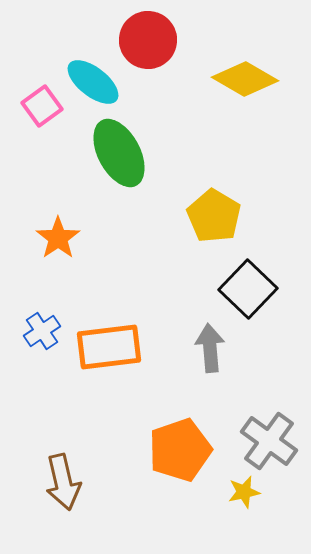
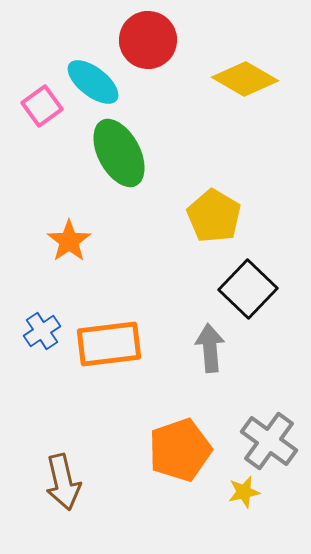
orange star: moved 11 px right, 3 px down
orange rectangle: moved 3 px up
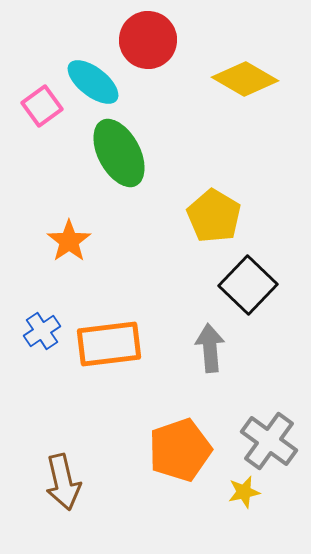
black square: moved 4 px up
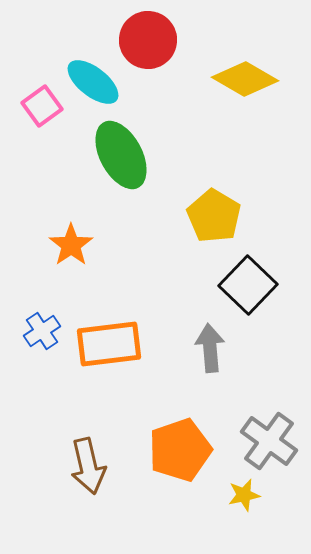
green ellipse: moved 2 px right, 2 px down
orange star: moved 2 px right, 4 px down
brown arrow: moved 25 px right, 16 px up
yellow star: moved 3 px down
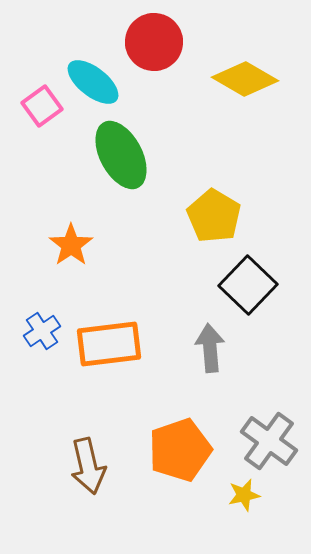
red circle: moved 6 px right, 2 px down
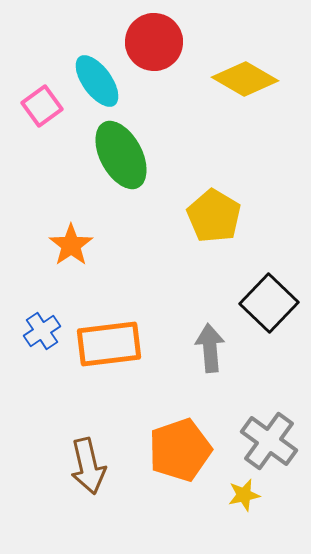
cyan ellipse: moved 4 px right, 1 px up; rotated 16 degrees clockwise
black square: moved 21 px right, 18 px down
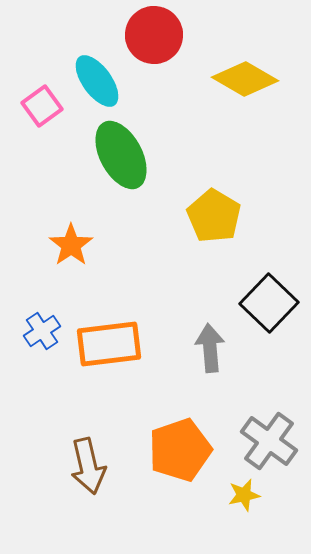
red circle: moved 7 px up
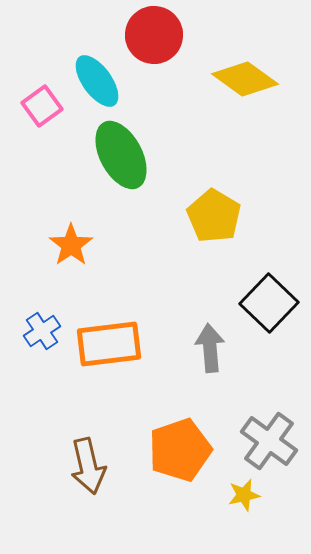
yellow diamond: rotated 6 degrees clockwise
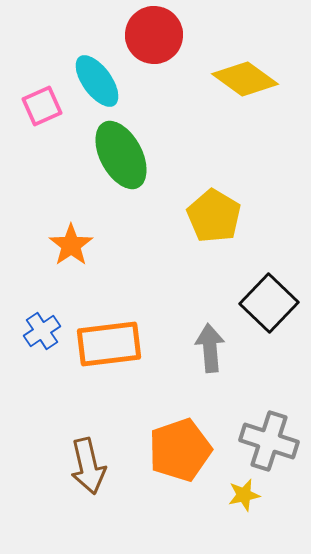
pink square: rotated 12 degrees clockwise
gray cross: rotated 18 degrees counterclockwise
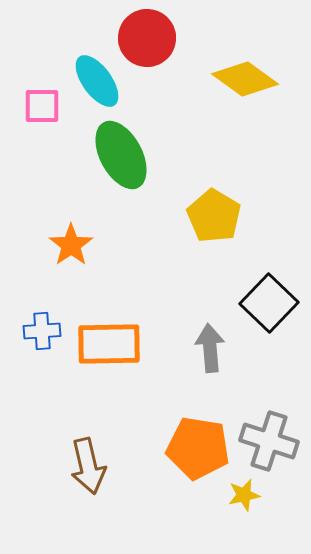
red circle: moved 7 px left, 3 px down
pink square: rotated 24 degrees clockwise
blue cross: rotated 30 degrees clockwise
orange rectangle: rotated 6 degrees clockwise
orange pentagon: moved 18 px right, 2 px up; rotated 28 degrees clockwise
